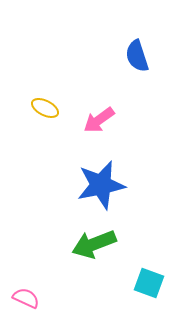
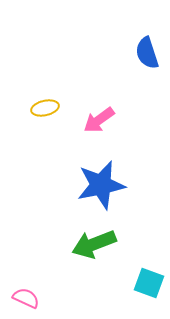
blue semicircle: moved 10 px right, 3 px up
yellow ellipse: rotated 40 degrees counterclockwise
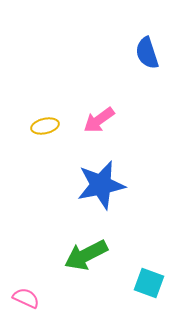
yellow ellipse: moved 18 px down
green arrow: moved 8 px left, 11 px down; rotated 6 degrees counterclockwise
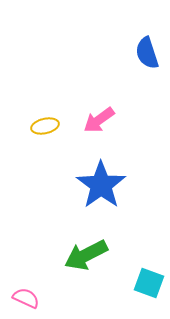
blue star: rotated 24 degrees counterclockwise
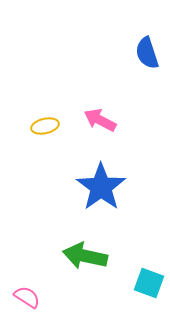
pink arrow: moved 1 px right; rotated 64 degrees clockwise
blue star: moved 2 px down
green arrow: moved 1 px left, 1 px down; rotated 39 degrees clockwise
pink semicircle: moved 1 px right, 1 px up; rotated 8 degrees clockwise
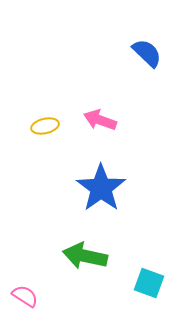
blue semicircle: rotated 152 degrees clockwise
pink arrow: rotated 8 degrees counterclockwise
blue star: moved 1 px down
pink semicircle: moved 2 px left, 1 px up
